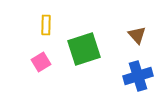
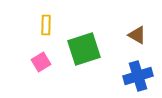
brown triangle: rotated 18 degrees counterclockwise
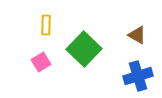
green square: rotated 28 degrees counterclockwise
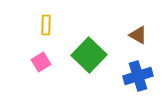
brown triangle: moved 1 px right
green square: moved 5 px right, 6 px down
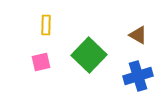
pink square: rotated 18 degrees clockwise
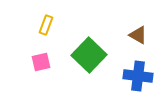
yellow rectangle: rotated 18 degrees clockwise
blue cross: rotated 24 degrees clockwise
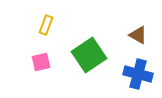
green square: rotated 12 degrees clockwise
blue cross: moved 2 px up; rotated 8 degrees clockwise
